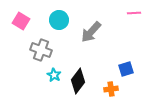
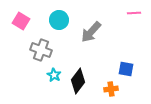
blue square: rotated 28 degrees clockwise
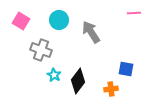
gray arrow: rotated 105 degrees clockwise
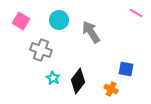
pink line: moved 2 px right; rotated 32 degrees clockwise
cyan star: moved 1 px left, 3 px down
orange cross: rotated 32 degrees clockwise
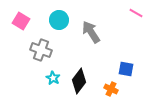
black diamond: moved 1 px right
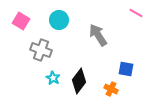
gray arrow: moved 7 px right, 3 px down
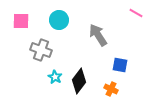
pink square: rotated 30 degrees counterclockwise
blue square: moved 6 px left, 4 px up
cyan star: moved 2 px right, 1 px up
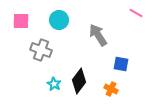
blue square: moved 1 px right, 1 px up
cyan star: moved 1 px left, 7 px down
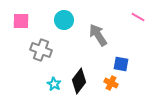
pink line: moved 2 px right, 4 px down
cyan circle: moved 5 px right
orange cross: moved 6 px up
